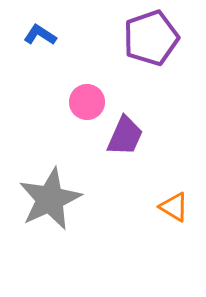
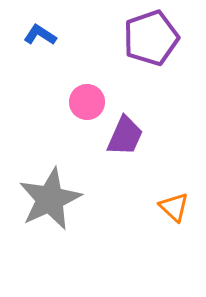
orange triangle: rotated 12 degrees clockwise
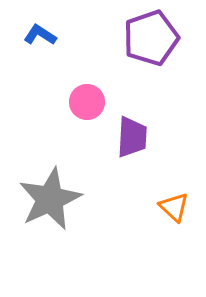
purple trapezoid: moved 7 px right, 1 px down; rotated 21 degrees counterclockwise
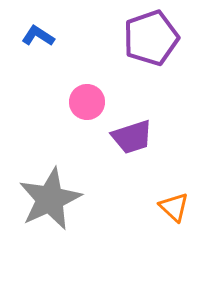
blue L-shape: moved 2 px left, 1 px down
purple trapezoid: rotated 69 degrees clockwise
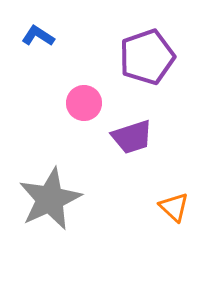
purple pentagon: moved 4 px left, 19 px down
pink circle: moved 3 px left, 1 px down
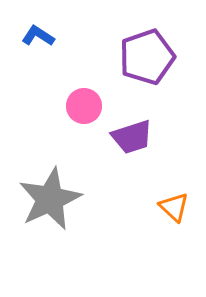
pink circle: moved 3 px down
